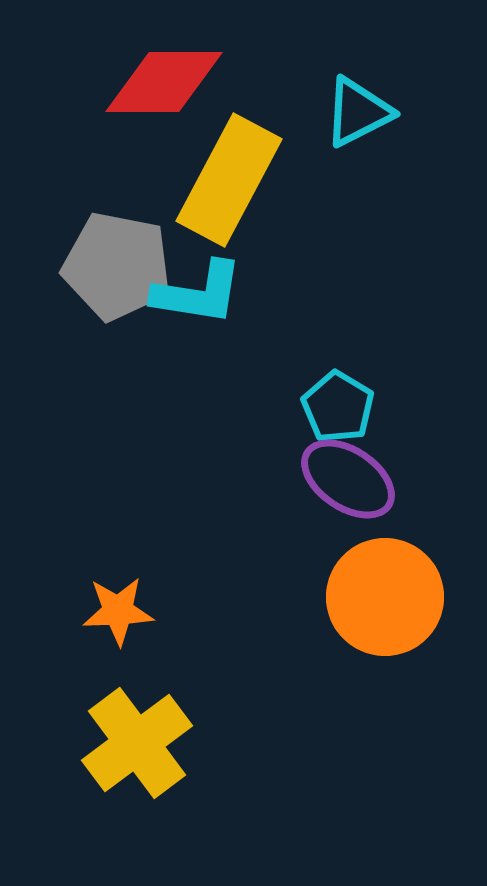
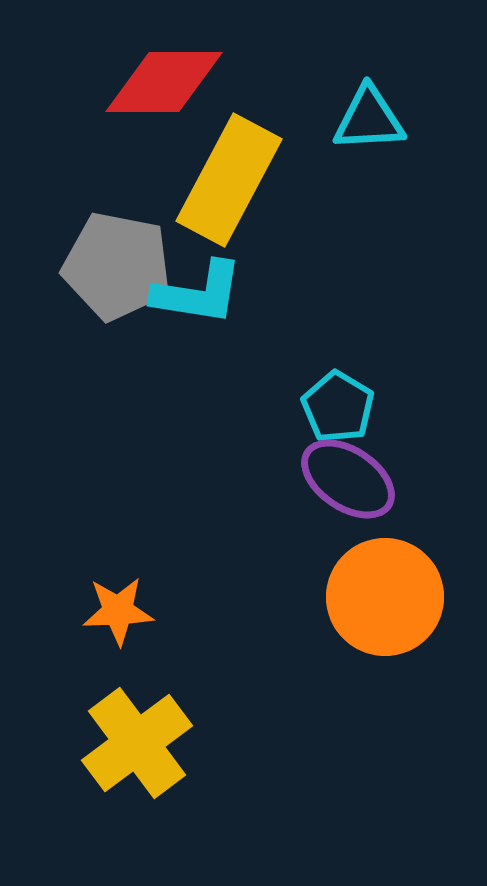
cyan triangle: moved 11 px right, 7 px down; rotated 24 degrees clockwise
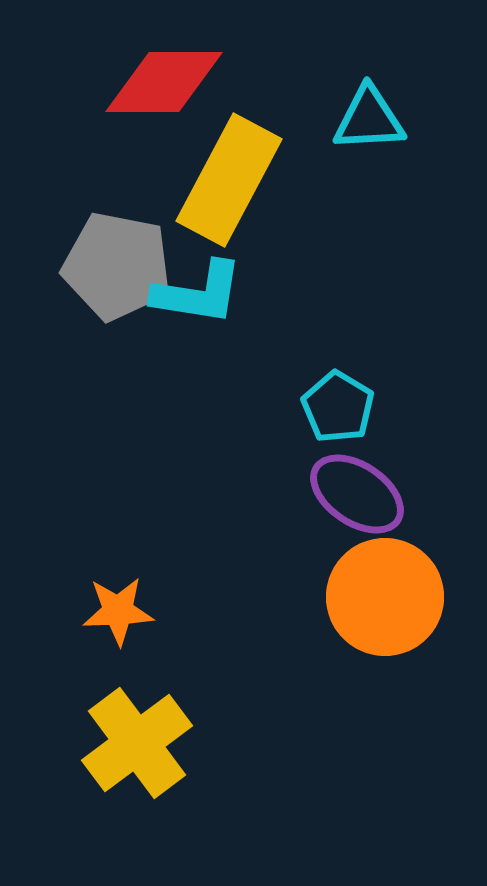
purple ellipse: moved 9 px right, 15 px down
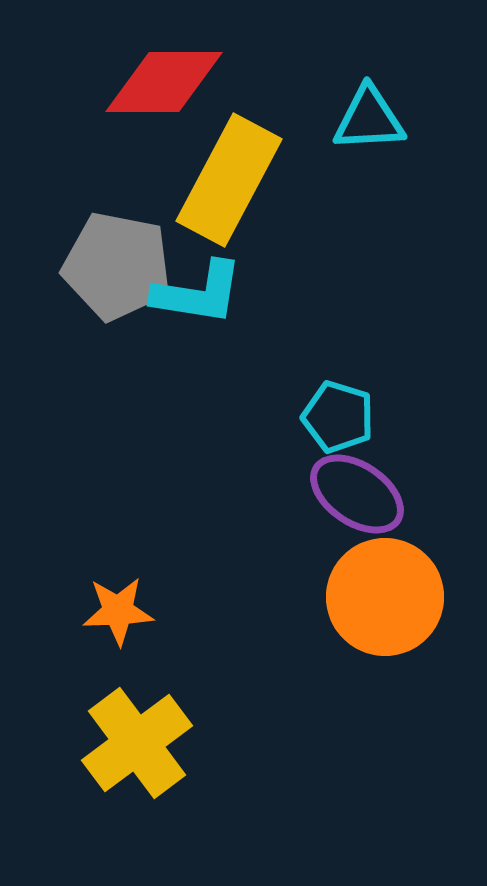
cyan pentagon: moved 10 px down; rotated 14 degrees counterclockwise
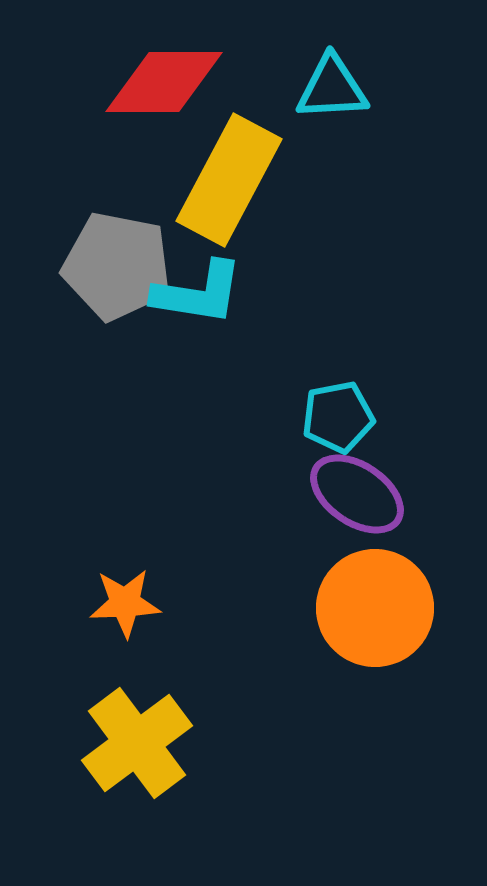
cyan triangle: moved 37 px left, 31 px up
cyan pentagon: rotated 28 degrees counterclockwise
orange circle: moved 10 px left, 11 px down
orange star: moved 7 px right, 8 px up
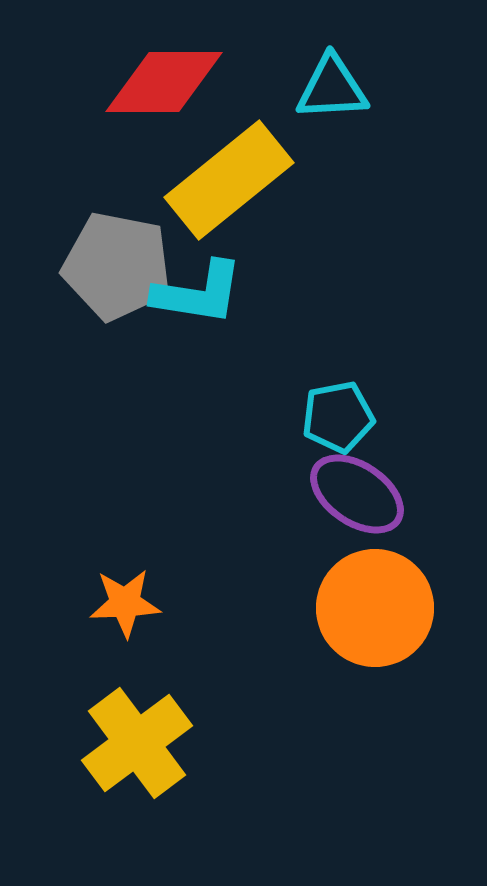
yellow rectangle: rotated 23 degrees clockwise
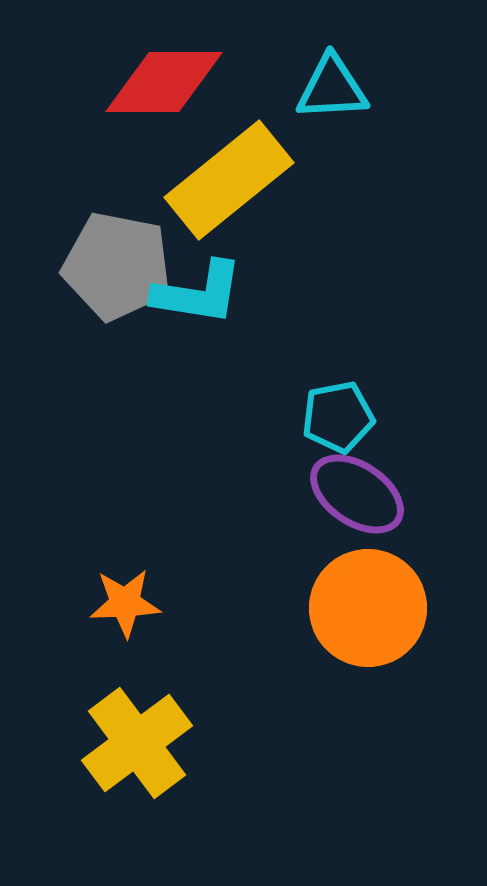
orange circle: moved 7 px left
